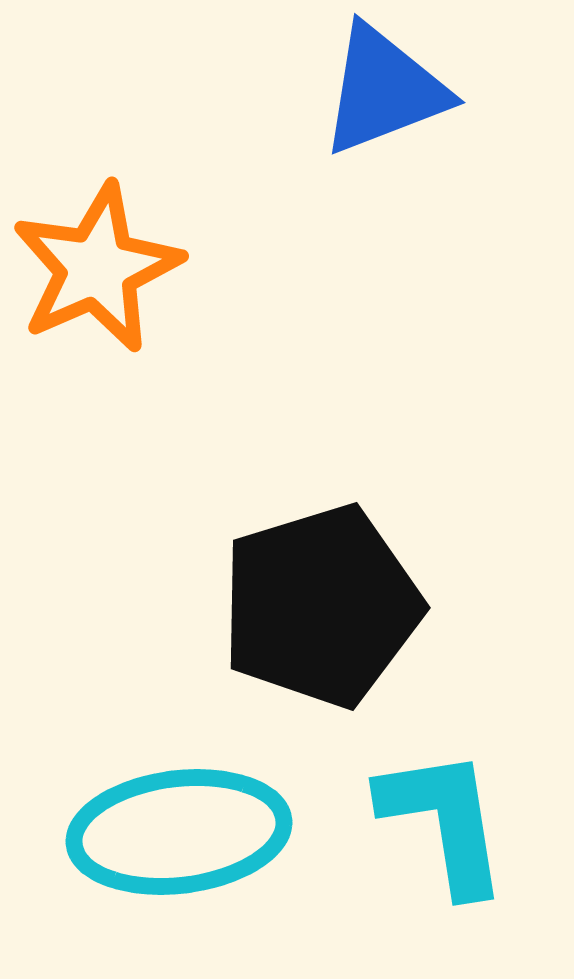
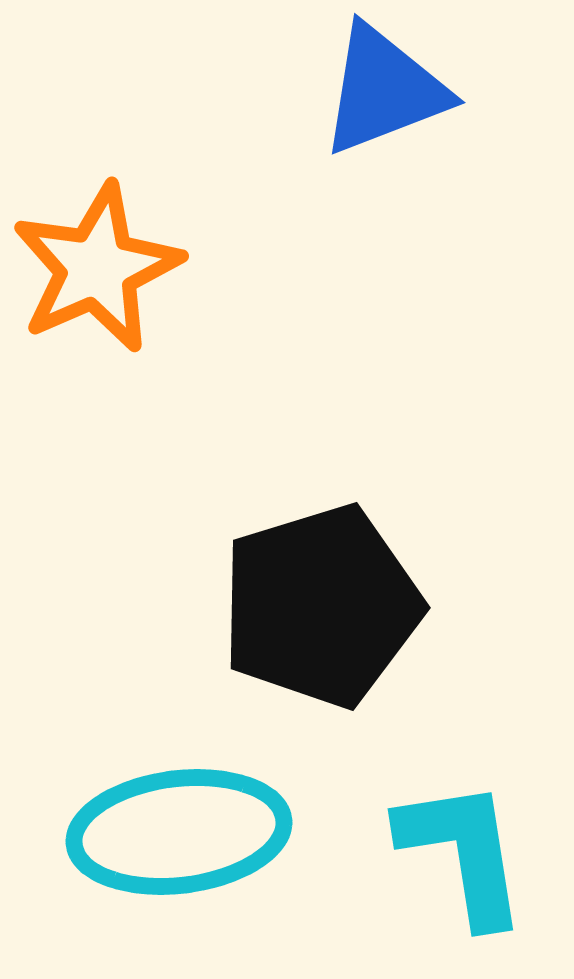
cyan L-shape: moved 19 px right, 31 px down
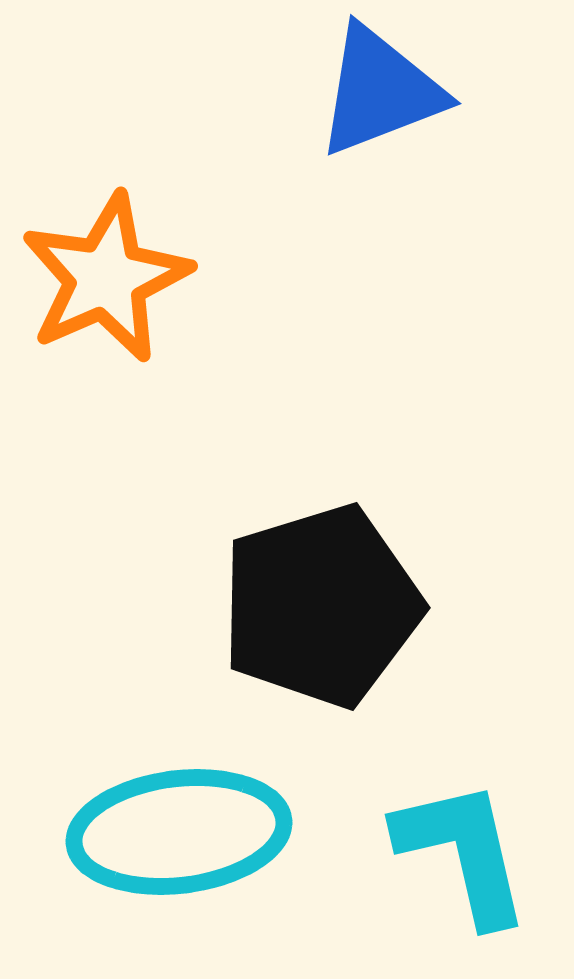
blue triangle: moved 4 px left, 1 px down
orange star: moved 9 px right, 10 px down
cyan L-shape: rotated 4 degrees counterclockwise
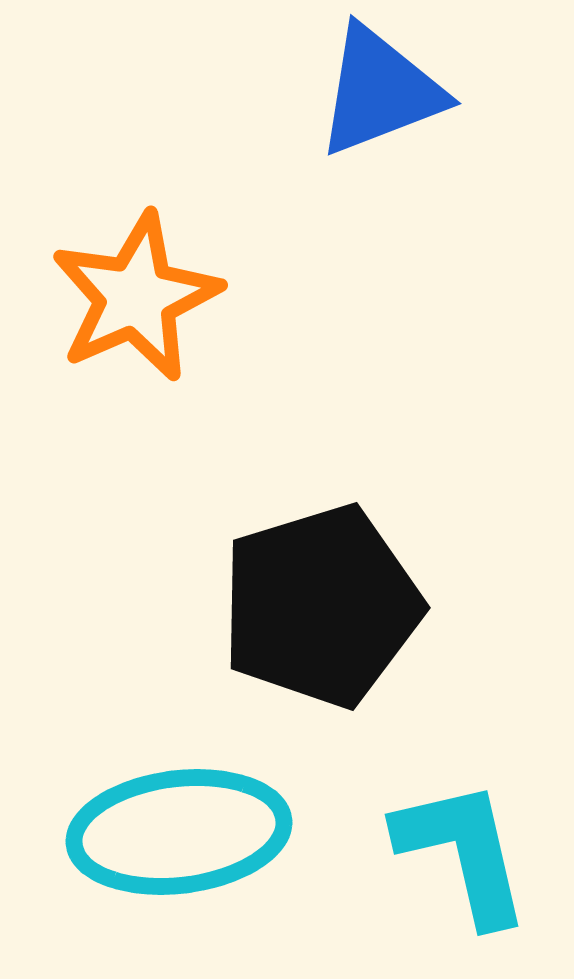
orange star: moved 30 px right, 19 px down
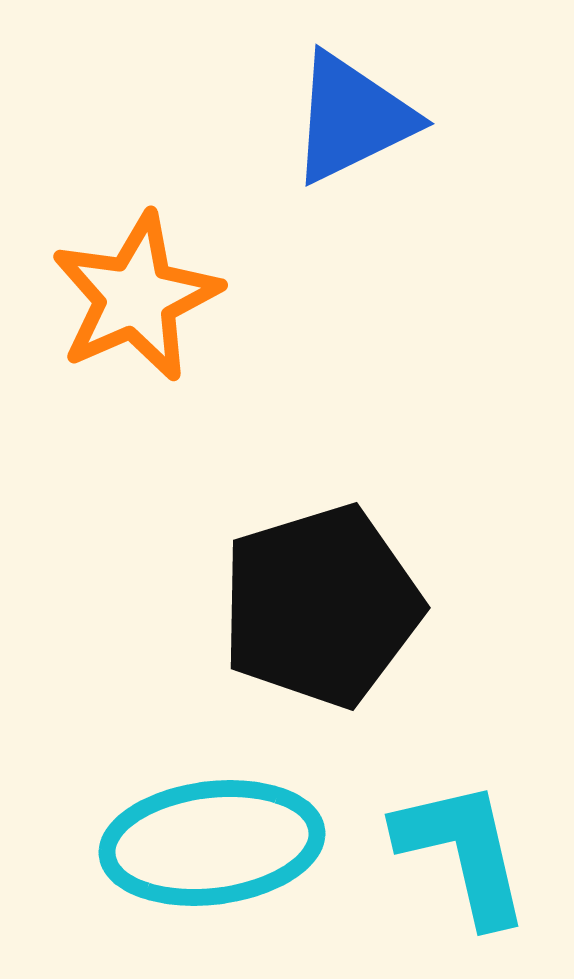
blue triangle: moved 28 px left, 27 px down; rotated 5 degrees counterclockwise
cyan ellipse: moved 33 px right, 11 px down
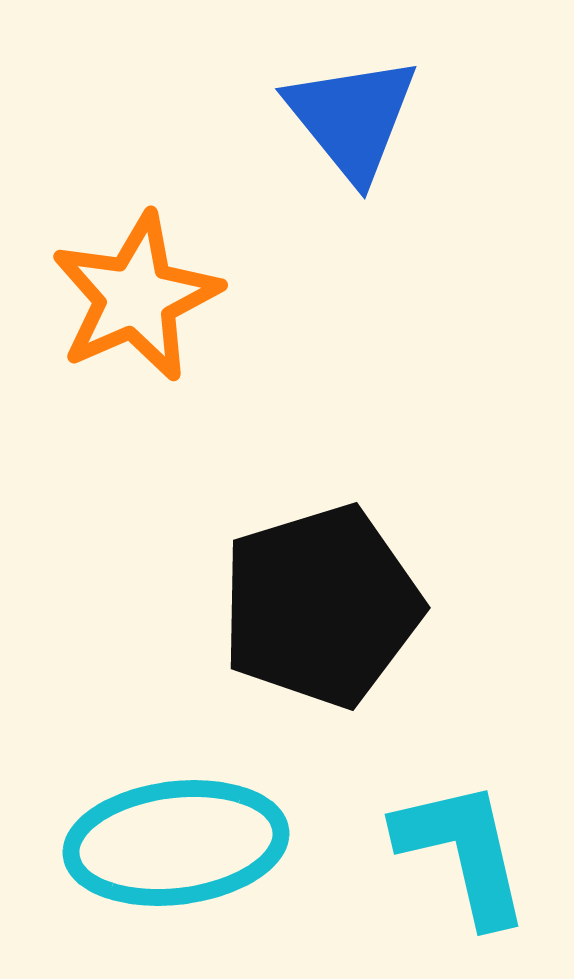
blue triangle: rotated 43 degrees counterclockwise
cyan ellipse: moved 36 px left
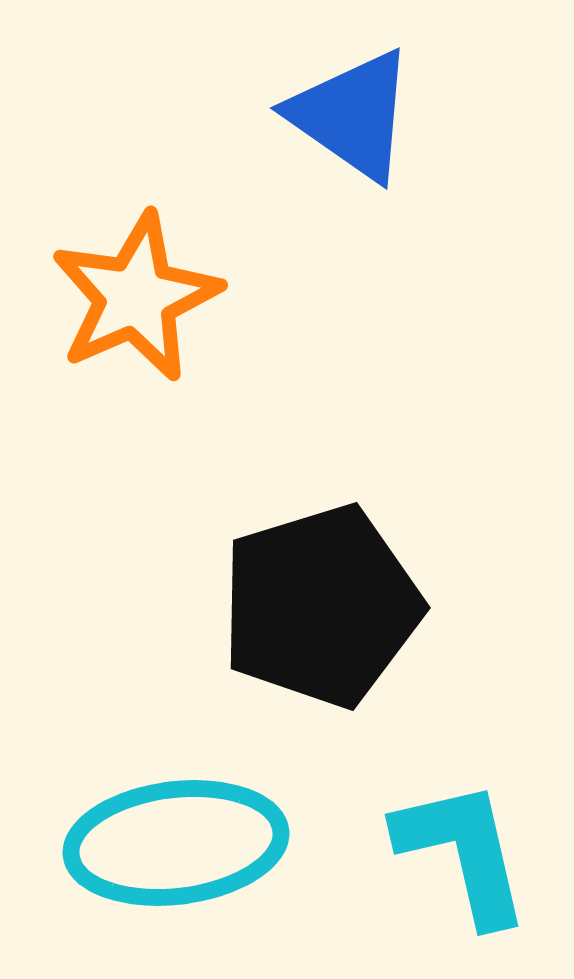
blue triangle: moved 3 px up; rotated 16 degrees counterclockwise
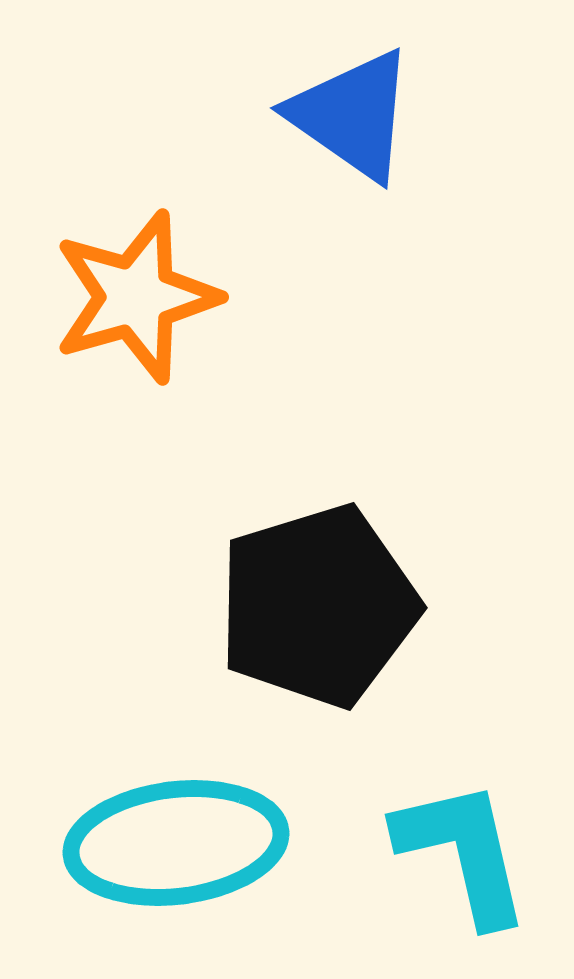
orange star: rotated 8 degrees clockwise
black pentagon: moved 3 px left
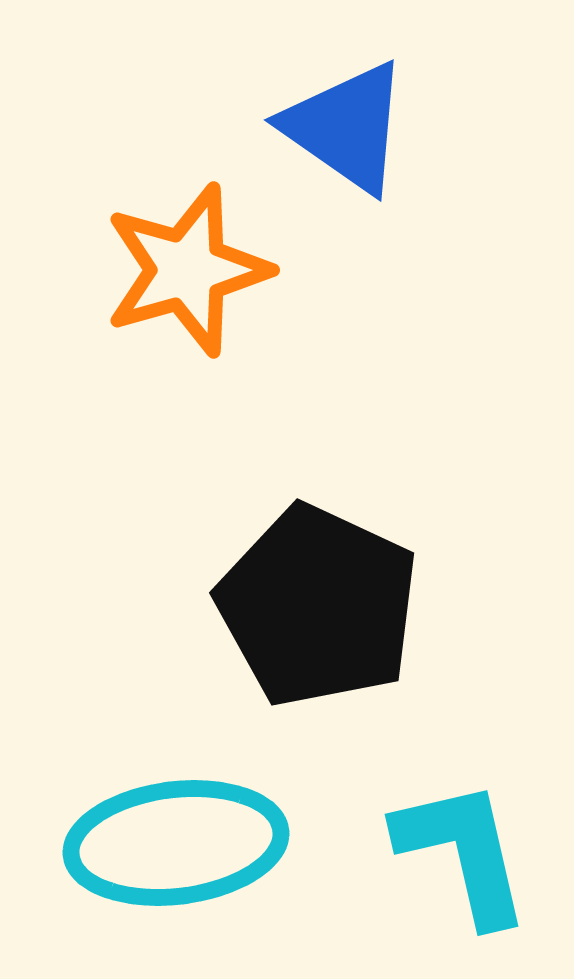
blue triangle: moved 6 px left, 12 px down
orange star: moved 51 px right, 27 px up
black pentagon: rotated 30 degrees counterclockwise
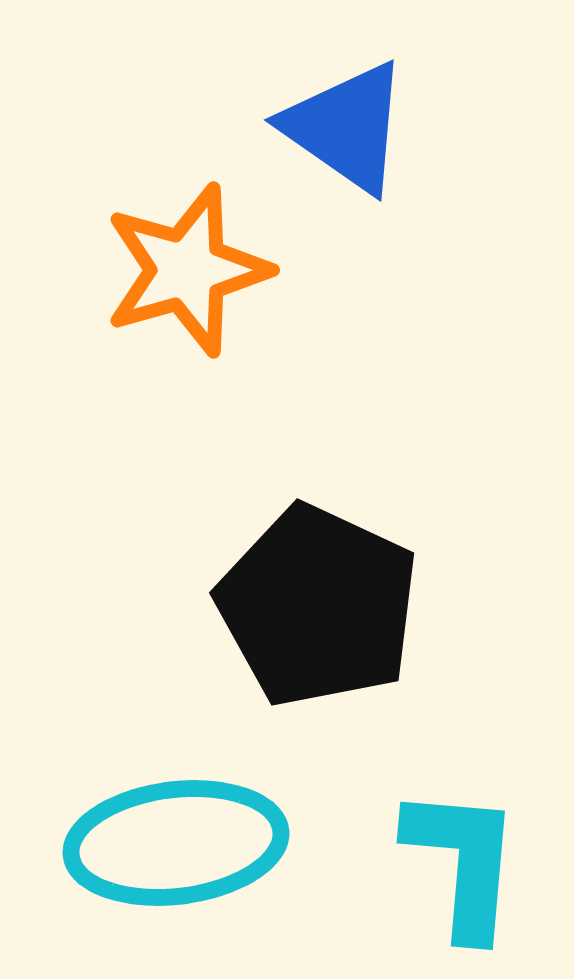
cyan L-shape: moved 10 px down; rotated 18 degrees clockwise
